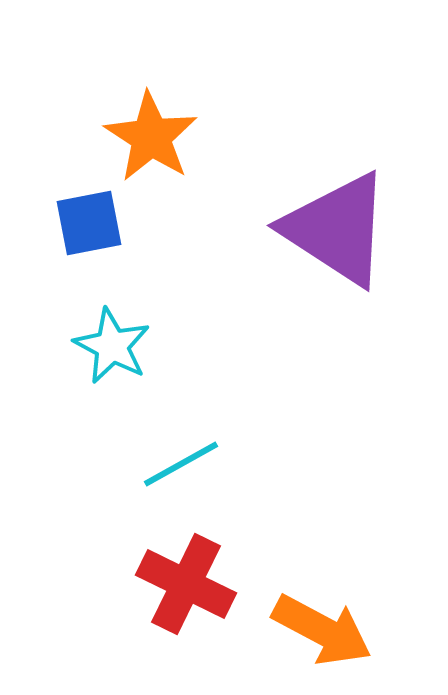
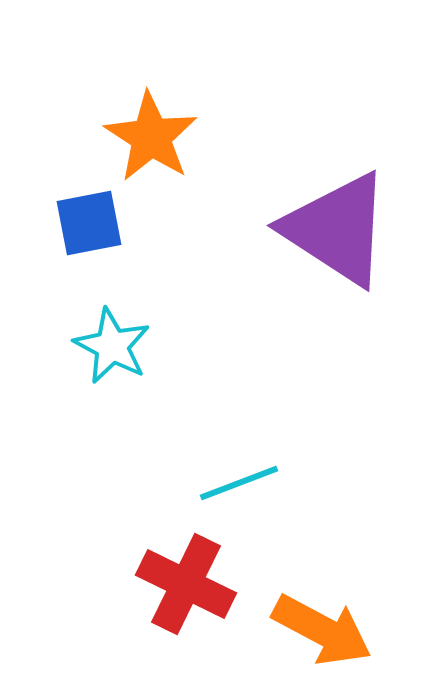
cyan line: moved 58 px right, 19 px down; rotated 8 degrees clockwise
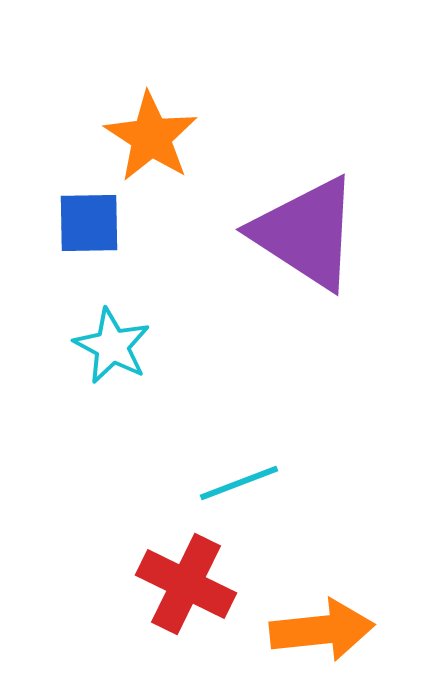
blue square: rotated 10 degrees clockwise
purple triangle: moved 31 px left, 4 px down
orange arrow: rotated 34 degrees counterclockwise
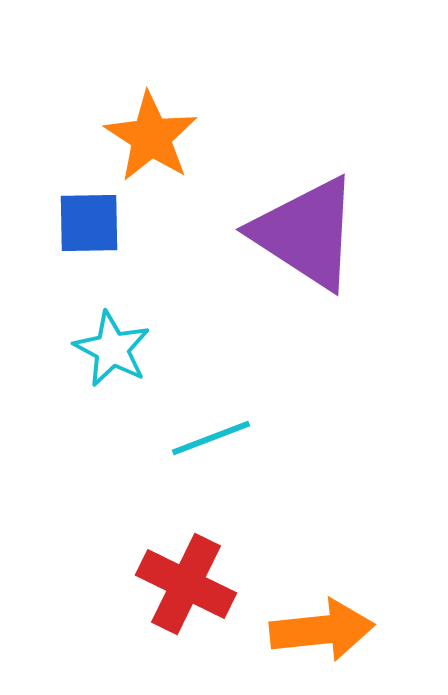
cyan star: moved 3 px down
cyan line: moved 28 px left, 45 px up
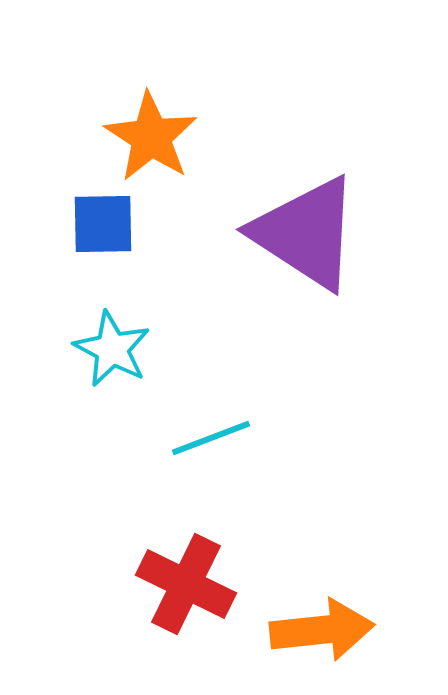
blue square: moved 14 px right, 1 px down
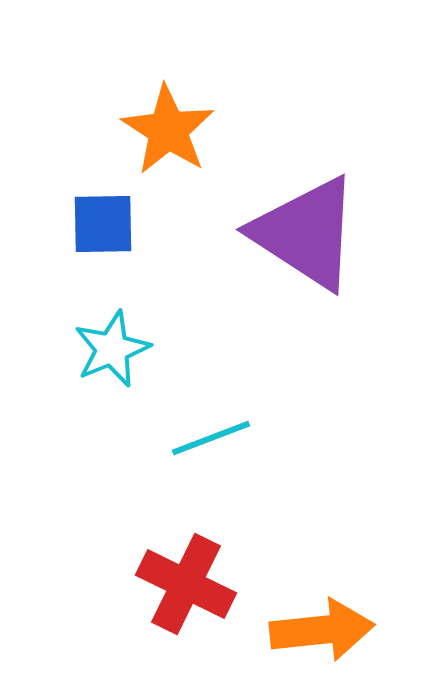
orange star: moved 17 px right, 7 px up
cyan star: rotated 22 degrees clockwise
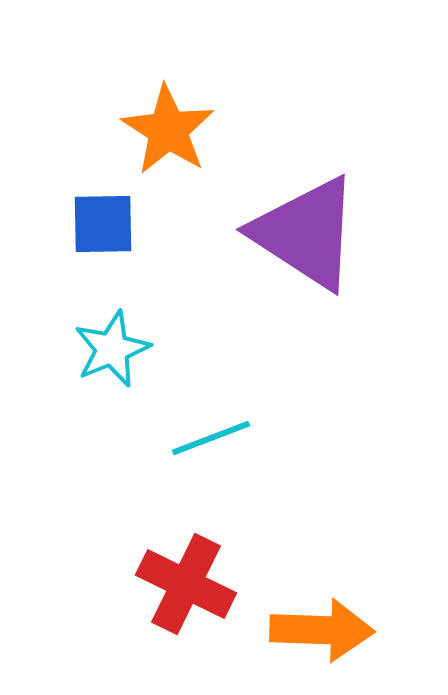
orange arrow: rotated 8 degrees clockwise
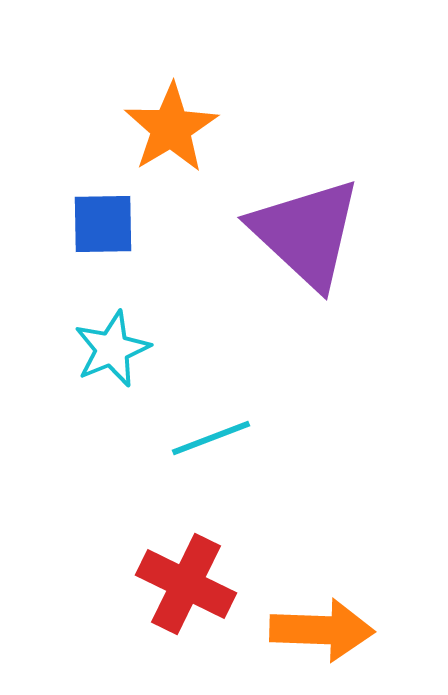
orange star: moved 3 px right, 2 px up; rotated 8 degrees clockwise
purple triangle: rotated 10 degrees clockwise
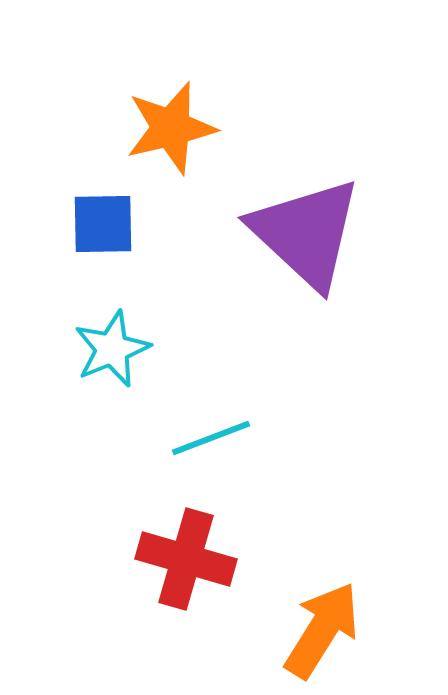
orange star: rotated 18 degrees clockwise
red cross: moved 25 px up; rotated 10 degrees counterclockwise
orange arrow: rotated 60 degrees counterclockwise
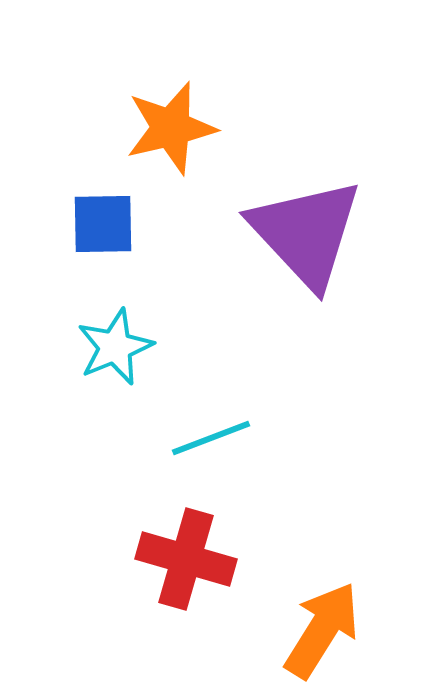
purple triangle: rotated 4 degrees clockwise
cyan star: moved 3 px right, 2 px up
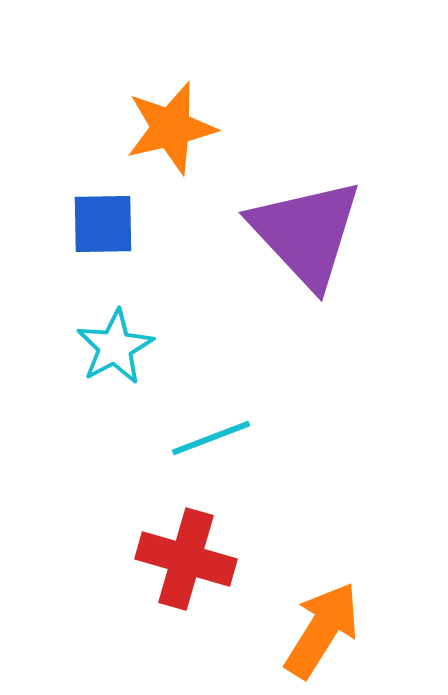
cyan star: rotated 6 degrees counterclockwise
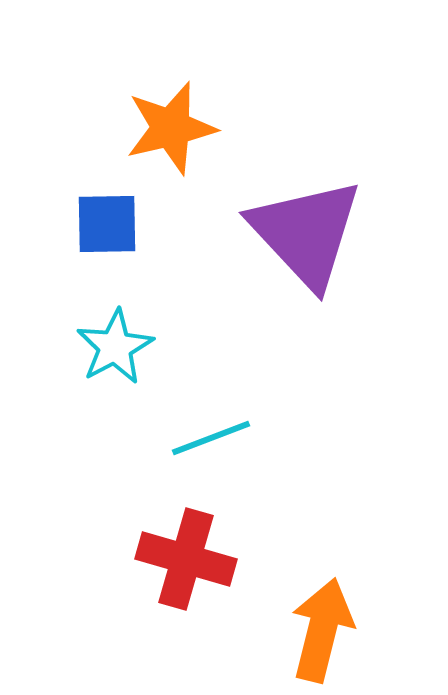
blue square: moved 4 px right
orange arrow: rotated 18 degrees counterclockwise
